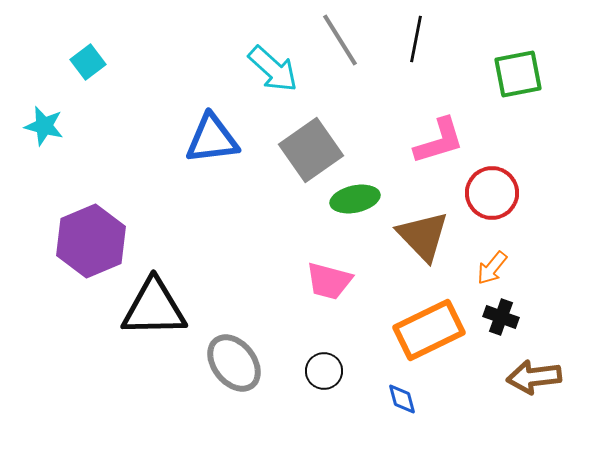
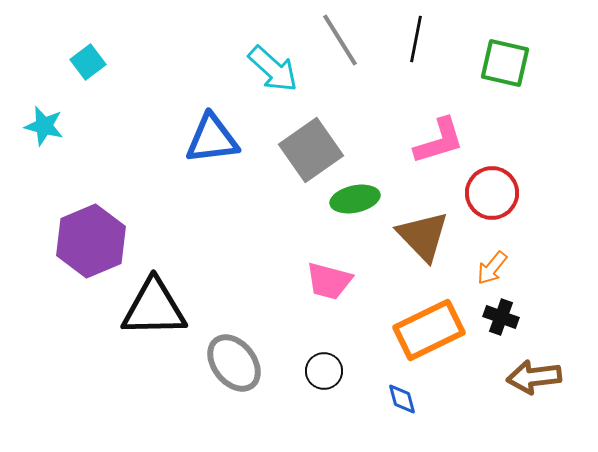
green square: moved 13 px left, 11 px up; rotated 24 degrees clockwise
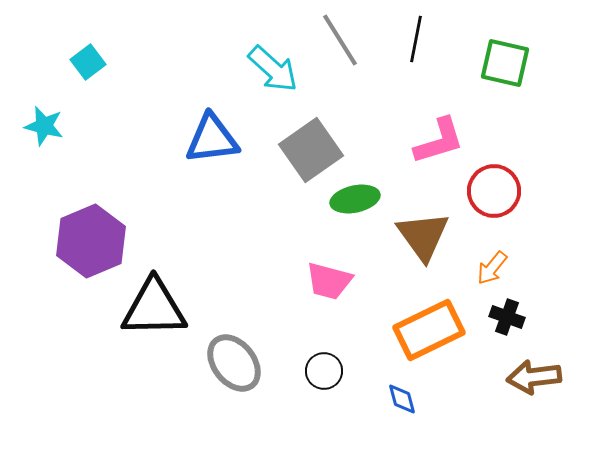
red circle: moved 2 px right, 2 px up
brown triangle: rotated 8 degrees clockwise
black cross: moved 6 px right
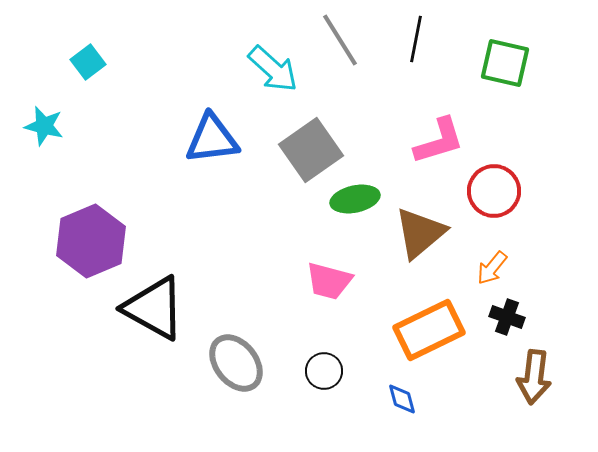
brown triangle: moved 3 px left, 3 px up; rotated 26 degrees clockwise
black triangle: rotated 30 degrees clockwise
gray ellipse: moved 2 px right
brown arrow: rotated 76 degrees counterclockwise
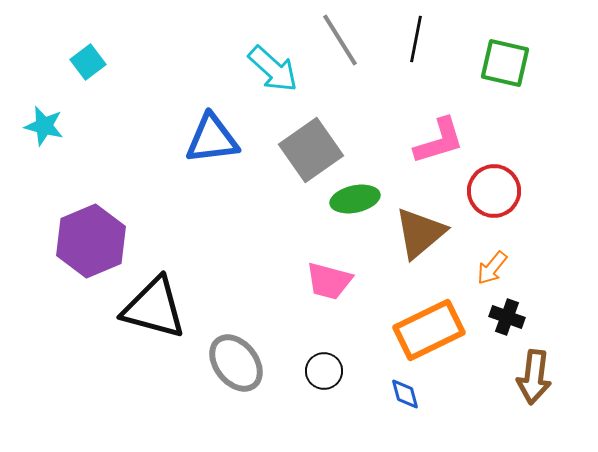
black triangle: rotated 14 degrees counterclockwise
blue diamond: moved 3 px right, 5 px up
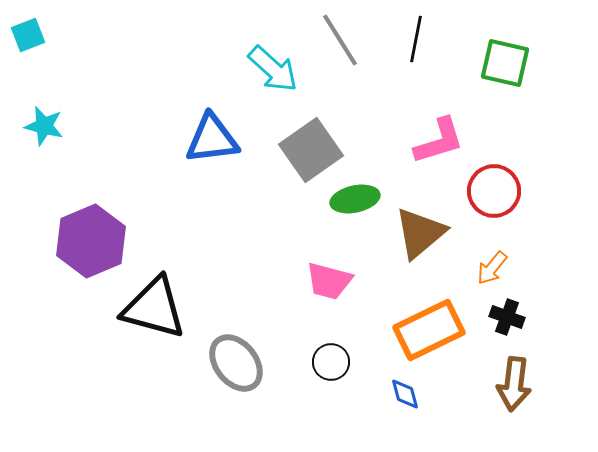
cyan square: moved 60 px left, 27 px up; rotated 16 degrees clockwise
black circle: moved 7 px right, 9 px up
brown arrow: moved 20 px left, 7 px down
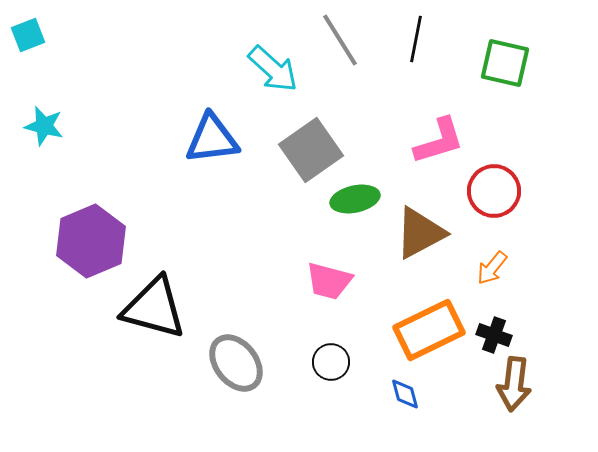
brown triangle: rotated 12 degrees clockwise
black cross: moved 13 px left, 18 px down
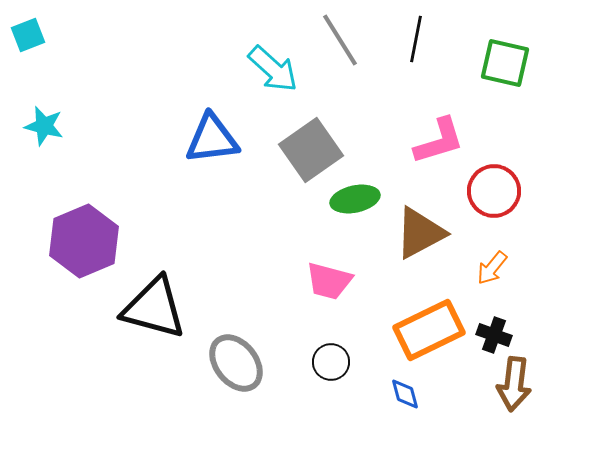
purple hexagon: moved 7 px left
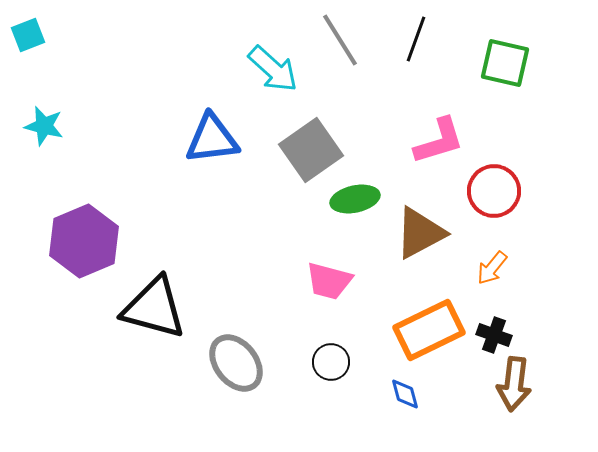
black line: rotated 9 degrees clockwise
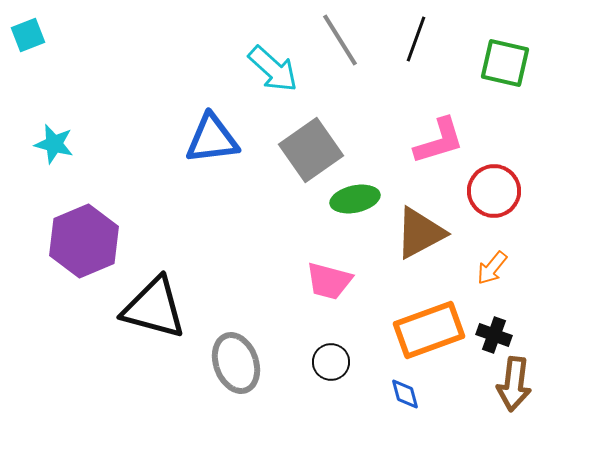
cyan star: moved 10 px right, 18 px down
orange rectangle: rotated 6 degrees clockwise
gray ellipse: rotated 18 degrees clockwise
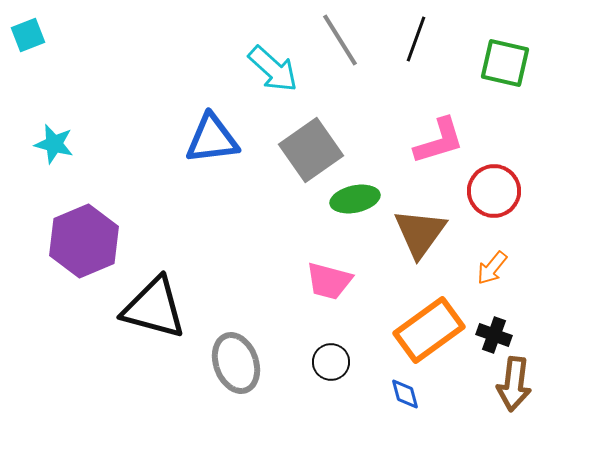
brown triangle: rotated 26 degrees counterclockwise
orange rectangle: rotated 16 degrees counterclockwise
